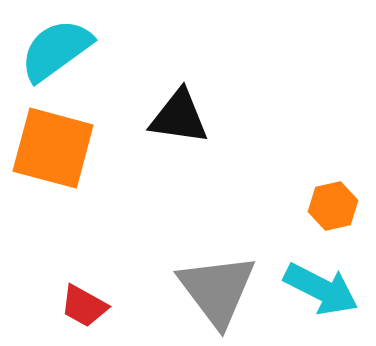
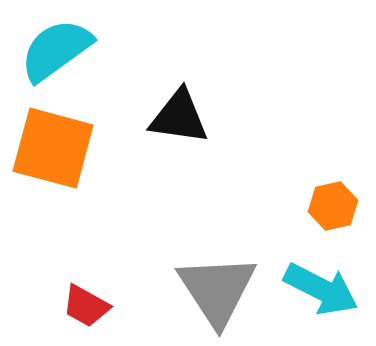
gray triangle: rotated 4 degrees clockwise
red trapezoid: moved 2 px right
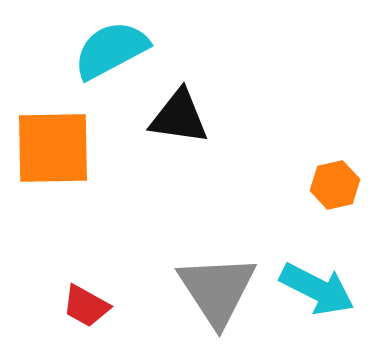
cyan semicircle: moved 55 px right; rotated 8 degrees clockwise
orange square: rotated 16 degrees counterclockwise
orange hexagon: moved 2 px right, 21 px up
cyan arrow: moved 4 px left
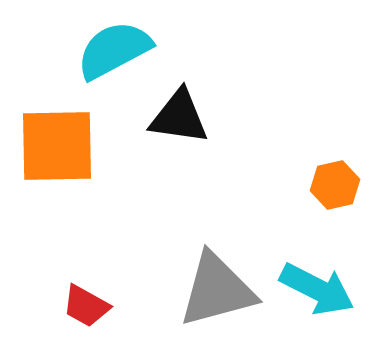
cyan semicircle: moved 3 px right
orange square: moved 4 px right, 2 px up
gray triangle: rotated 48 degrees clockwise
